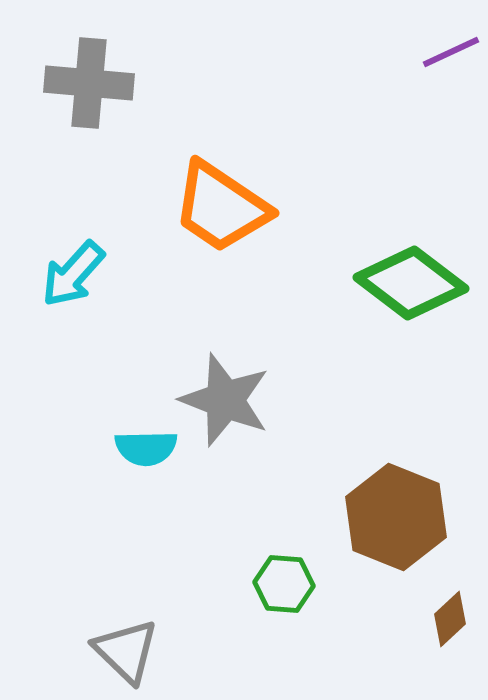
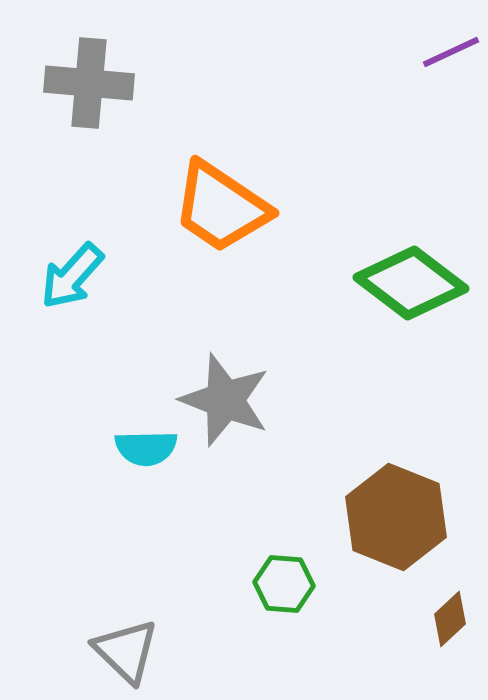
cyan arrow: moved 1 px left, 2 px down
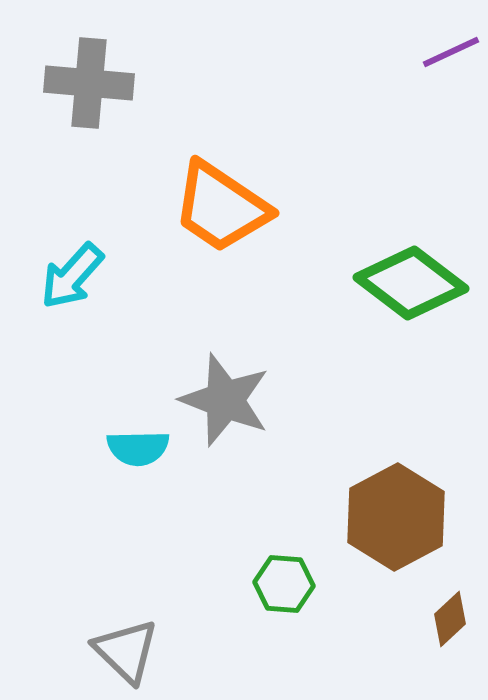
cyan semicircle: moved 8 px left
brown hexagon: rotated 10 degrees clockwise
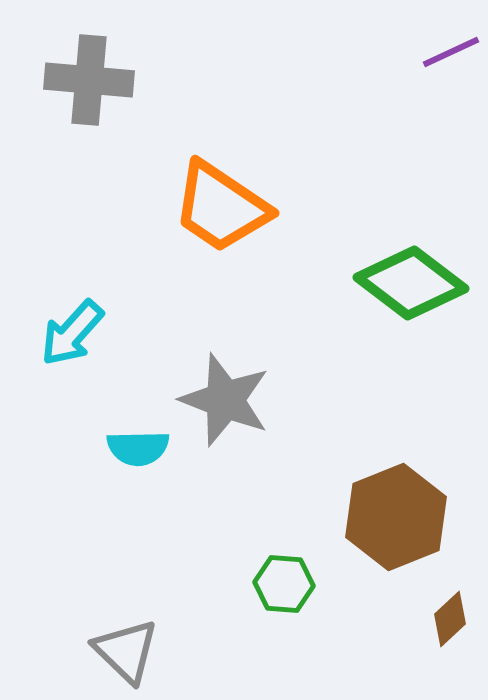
gray cross: moved 3 px up
cyan arrow: moved 57 px down
brown hexagon: rotated 6 degrees clockwise
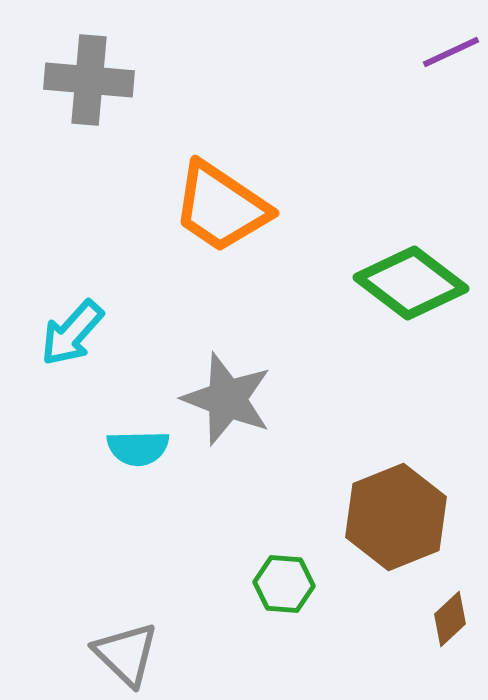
gray star: moved 2 px right, 1 px up
gray triangle: moved 3 px down
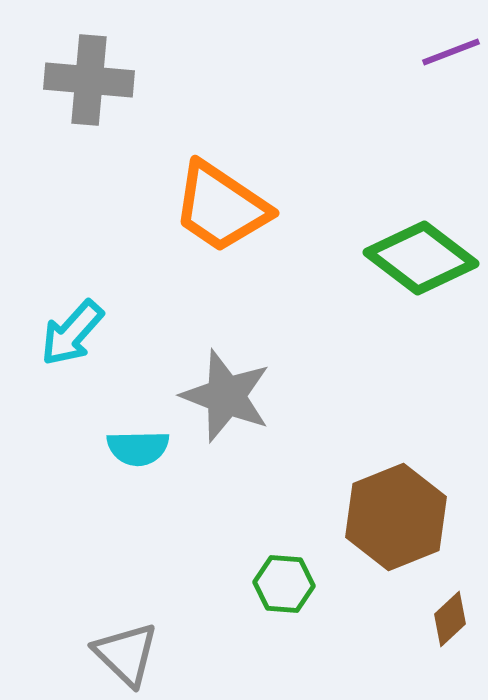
purple line: rotated 4 degrees clockwise
green diamond: moved 10 px right, 25 px up
gray star: moved 1 px left, 3 px up
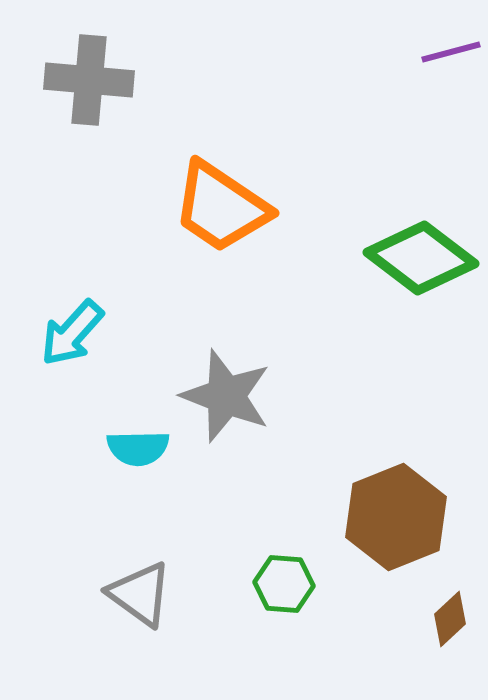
purple line: rotated 6 degrees clockwise
gray triangle: moved 14 px right, 60 px up; rotated 8 degrees counterclockwise
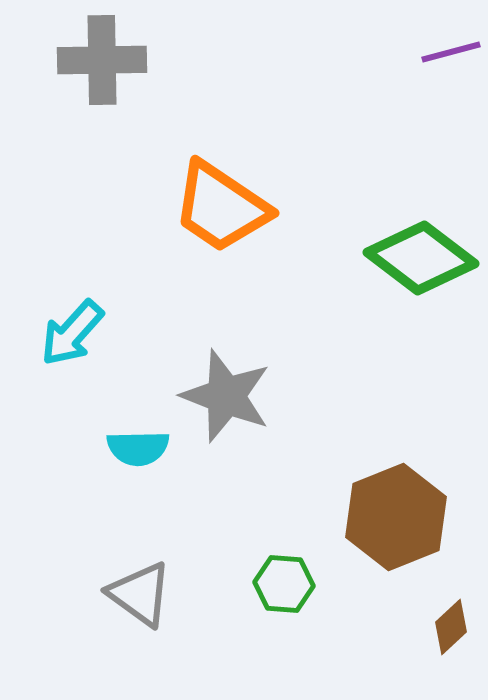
gray cross: moved 13 px right, 20 px up; rotated 6 degrees counterclockwise
brown diamond: moved 1 px right, 8 px down
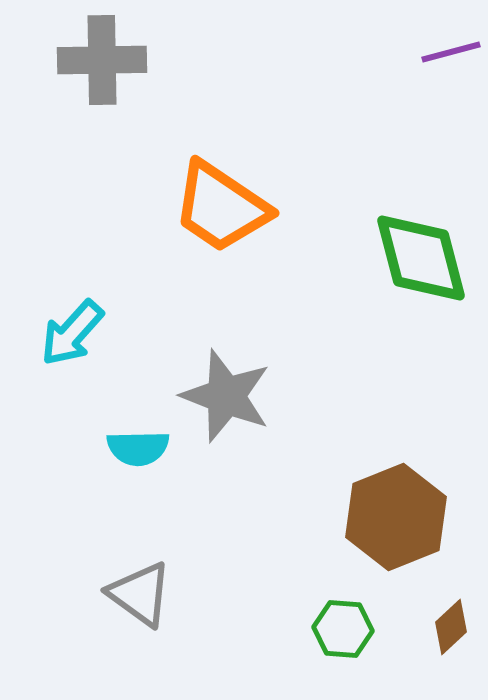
green diamond: rotated 38 degrees clockwise
green hexagon: moved 59 px right, 45 px down
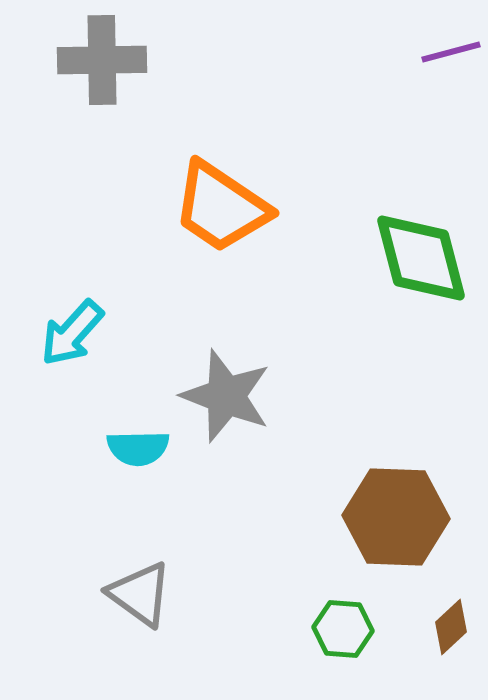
brown hexagon: rotated 24 degrees clockwise
